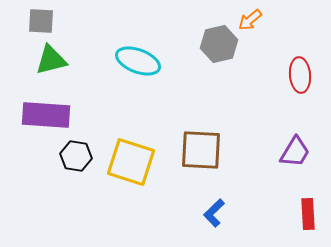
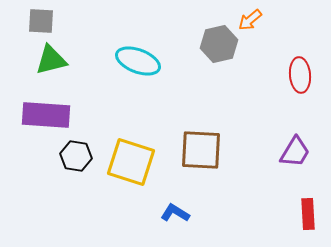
blue L-shape: moved 39 px left; rotated 76 degrees clockwise
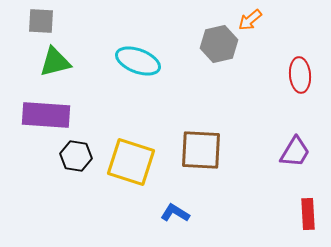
green triangle: moved 4 px right, 2 px down
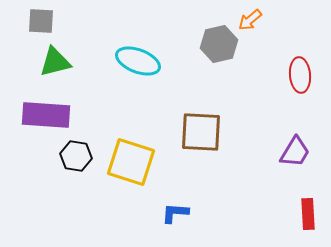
brown square: moved 18 px up
blue L-shape: rotated 28 degrees counterclockwise
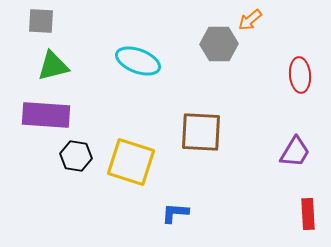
gray hexagon: rotated 12 degrees clockwise
green triangle: moved 2 px left, 4 px down
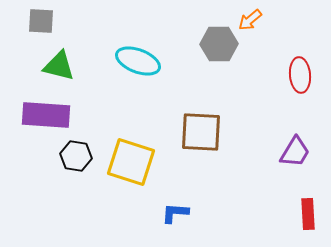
green triangle: moved 6 px right; rotated 28 degrees clockwise
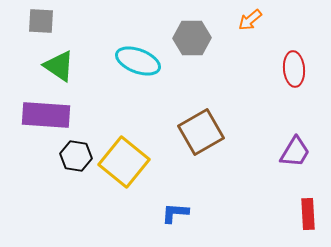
gray hexagon: moved 27 px left, 6 px up
green triangle: rotated 20 degrees clockwise
red ellipse: moved 6 px left, 6 px up
brown square: rotated 33 degrees counterclockwise
yellow square: moved 7 px left; rotated 21 degrees clockwise
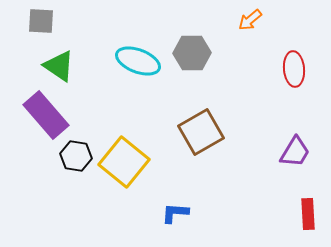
gray hexagon: moved 15 px down
purple rectangle: rotated 45 degrees clockwise
